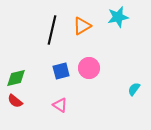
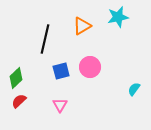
black line: moved 7 px left, 9 px down
pink circle: moved 1 px right, 1 px up
green diamond: rotated 30 degrees counterclockwise
red semicircle: moved 4 px right; rotated 98 degrees clockwise
pink triangle: rotated 28 degrees clockwise
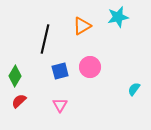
blue square: moved 1 px left
green diamond: moved 1 px left, 2 px up; rotated 15 degrees counterclockwise
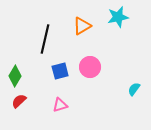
pink triangle: rotated 42 degrees clockwise
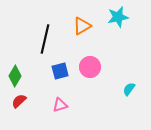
cyan semicircle: moved 5 px left
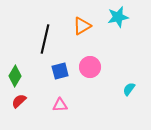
pink triangle: rotated 14 degrees clockwise
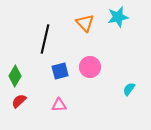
orange triangle: moved 3 px right, 3 px up; rotated 42 degrees counterclockwise
pink triangle: moved 1 px left
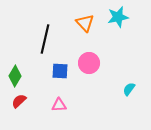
pink circle: moved 1 px left, 4 px up
blue square: rotated 18 degrees clockwise
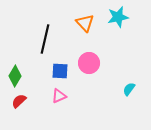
pink triangle: moved 9 px up; rotated 21 degrees counterclockwise
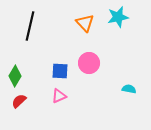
black line: moved 15 px left, 13 px up
cyan semicircle: rotated 64 degrees clockwise
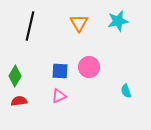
cyan star: moved 4 px down
orange triangle: moved 6 px left; rotated 12 degrees clockwise
pink circle: moved 4 px down
cyan semicircle: moved 3 px left, 2 px down; rotated 120 degrees counterclockwise
red semicircle: rotated 35 degrees clockwise
